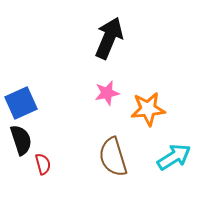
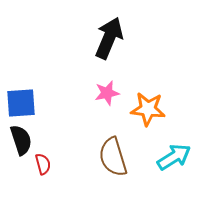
blue square: rotated 20 degrees clockwise
orange star: rotated 12 degrees clockwise
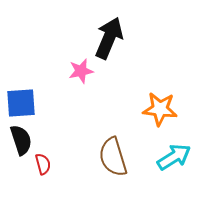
pink star: moved 26 px left, 22 px up
orange star: moved 12 px right
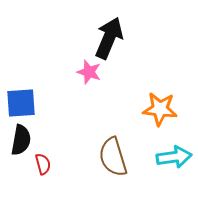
pink star: moved 8 px right, 1 px down; rotated 30 degrees clockwise
black semicircle: rotated 28 degrees clockwise
cyan arrow: rotated 24 degrees clockwise
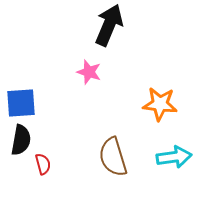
black arrow: moved 13 px up
orange star: moved 5 px up
